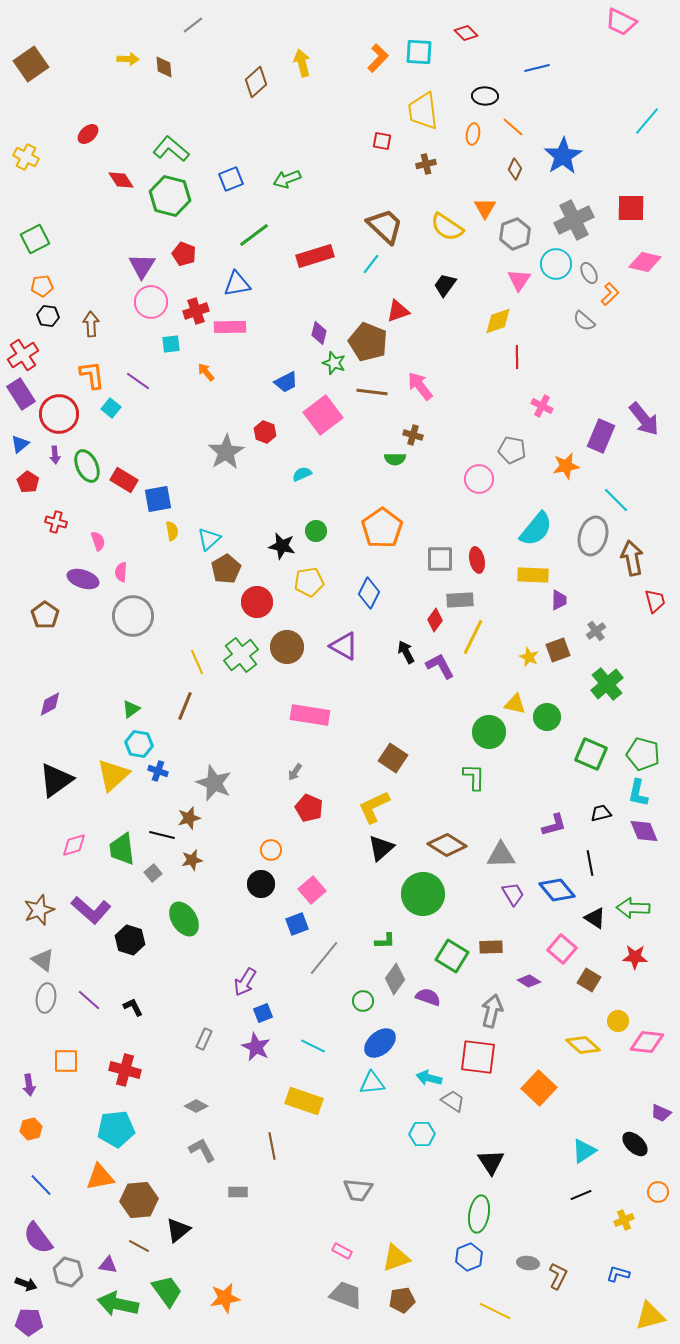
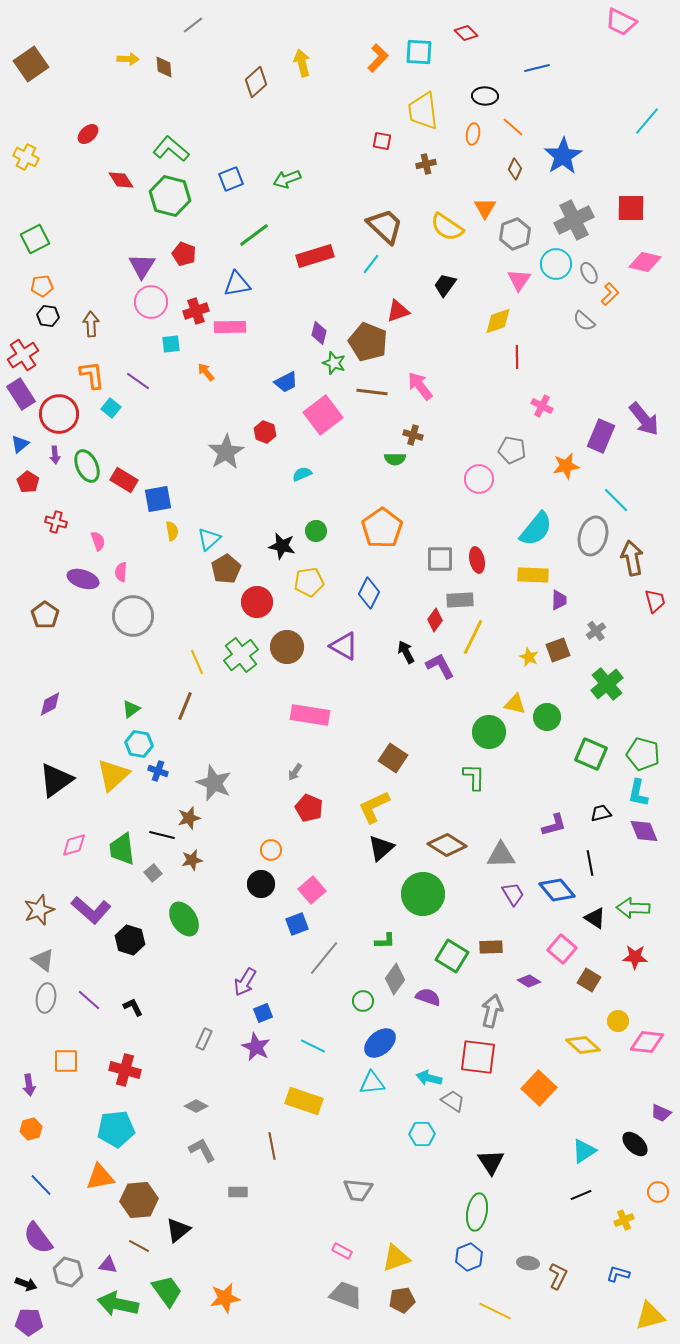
green ellipse at (479, 1214): moved 2 px left, 2 px up
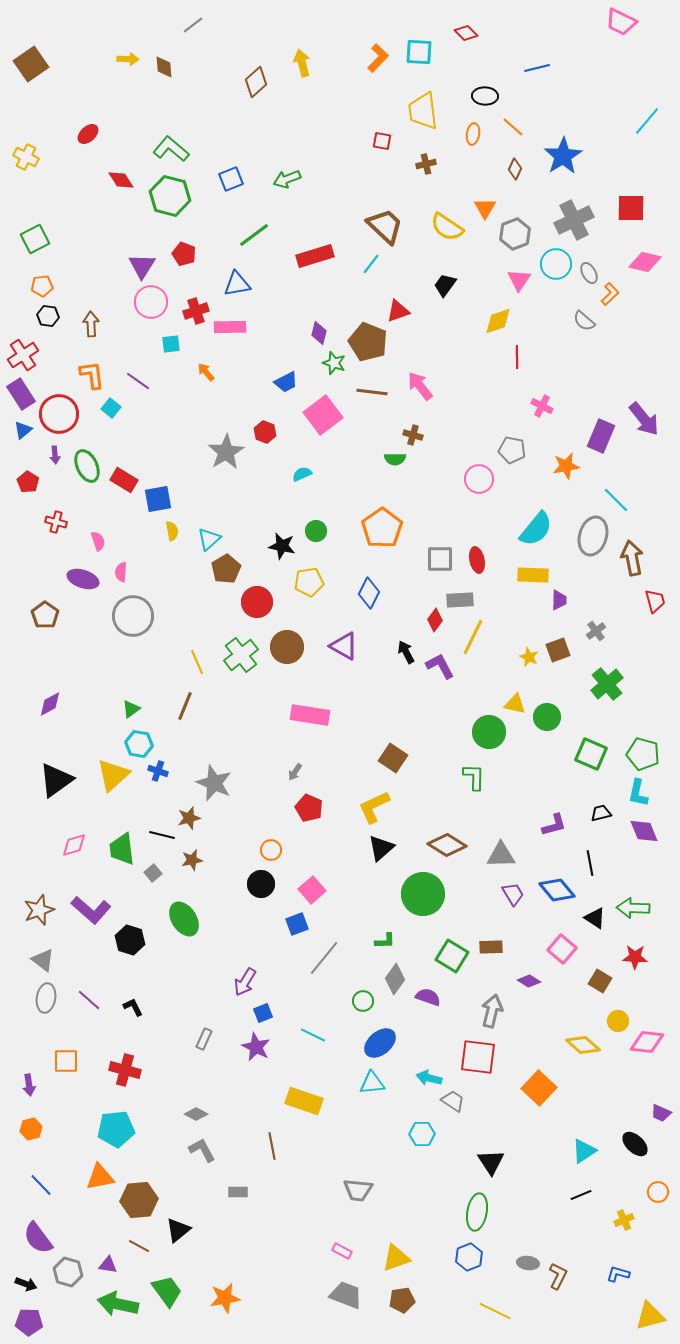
blue triangle at (20, 444): moved 3 px right, 14 px up
brown square at (589, 980): moved 11 px right, 1 px down
cyan line at (313, 1046): moved 11 px up
gray diamond at (196, 1106): moved 8 px down
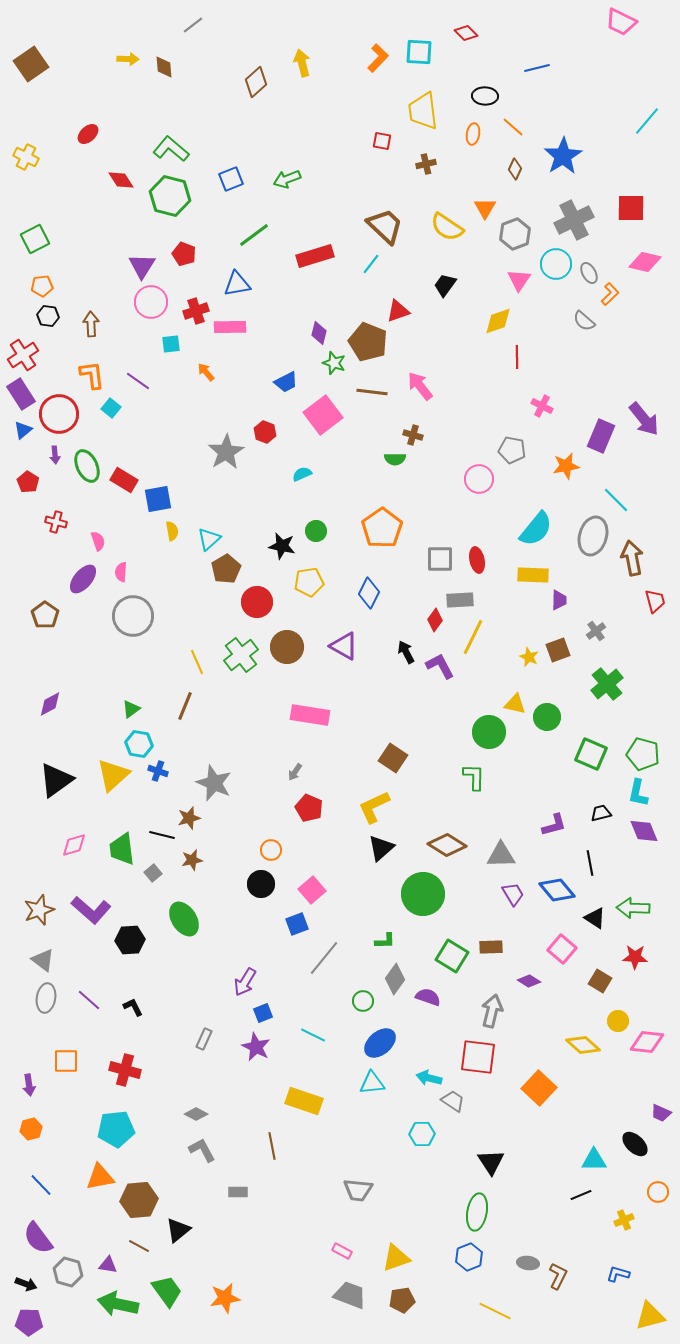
purple ellipse at (83, 579): rotated 68 degrees counterclockwise
black hexagon at (130, 940): rotated 20 degrees counterclockwise
cyan triangle at (584, 1151): moved 10 px right, 9 px down; rotated 32 degrees clockwise
gray trapezoid at (346, 1295): moved 4 px right
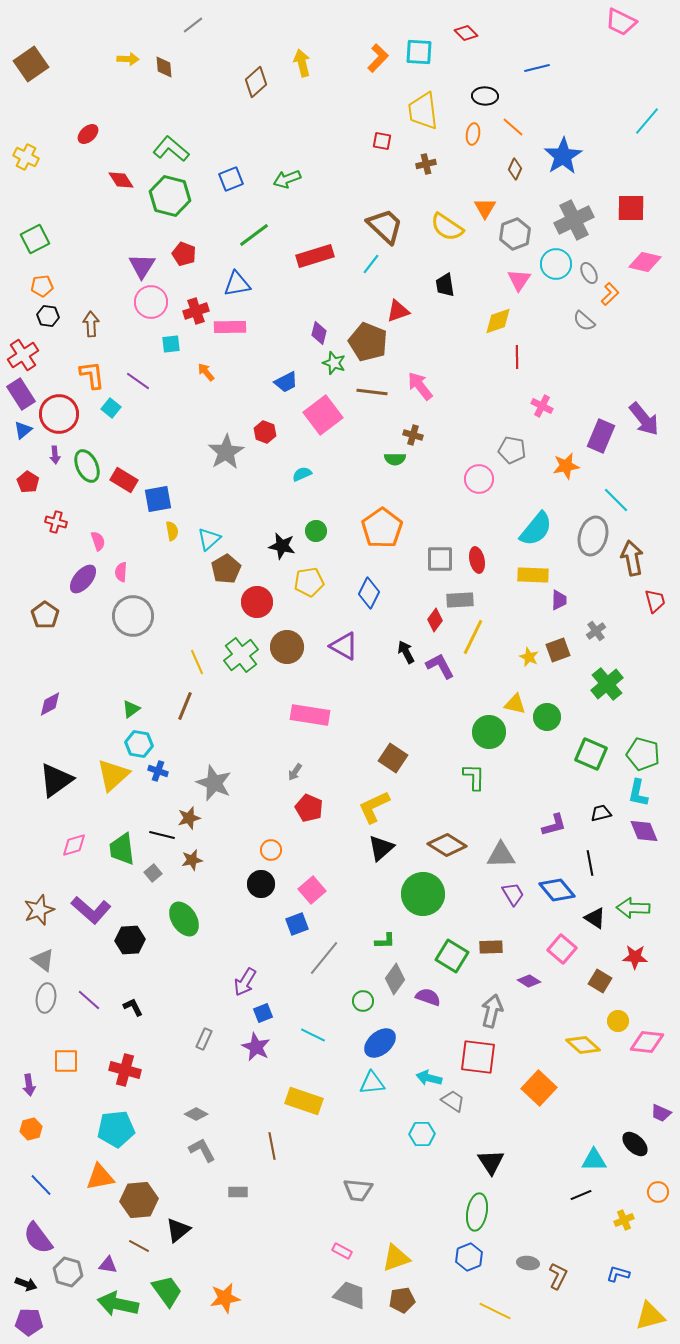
black trapezoid at (445, 285): rotated 45 degrees counterclockwise
